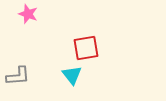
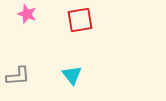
pink star: moved 1 px left
red square: moved 6 px left, 28 px up
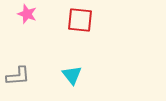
red square: rotated 16 degrees clockwise
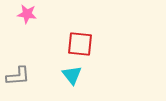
pink star: rotated 12 degrees counterclockwise
red square: moved 24 px down
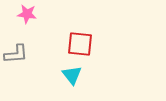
gray L-shape: moved 2 px left, 22 px up
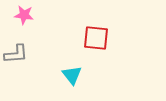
pink star: moved 3 px left, 1 px down
red square: moved 16 px right, 6 px up
